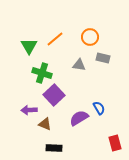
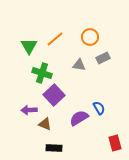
gray rectangle: rotated 40 degrees counterclockwise
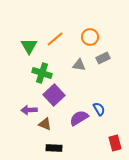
blue semicircle: moved 1 px down
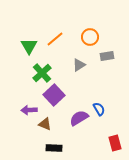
gray rectangle: moved 4 px right, 2 px up; rotated 16 degrees clockwise
gray triangle: rotated 40 degrees counterclockwise
green cross: rotated 30 degrees clockwise
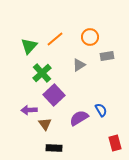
green triangle: rotated 12 degrees clockwise
blue semicircle: moved 2 px right, 1 px down
brown triangle: rotated 32 degrees clockwise
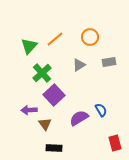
gray rectangle: moved 2 px right, 6 px down
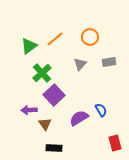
green triangle: rotated 12 degrees clockwise
gray triangle: moved 1 px right, 1 px up; rotated 16 degrees counterclockwise
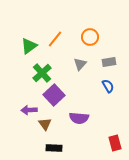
orange line: rotated 12 degrees counterclockwise
blue semicircle: moved 7 px right, 24 px up
purple semicircle: rotated 144 degrees counterclockwise
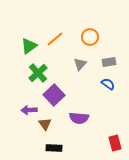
orange line: rotated 12 degrees clockwise
green cross: moved 4 px left
blue semicircle: moved 2 px up; rotated 24 degrees counterclockwise
